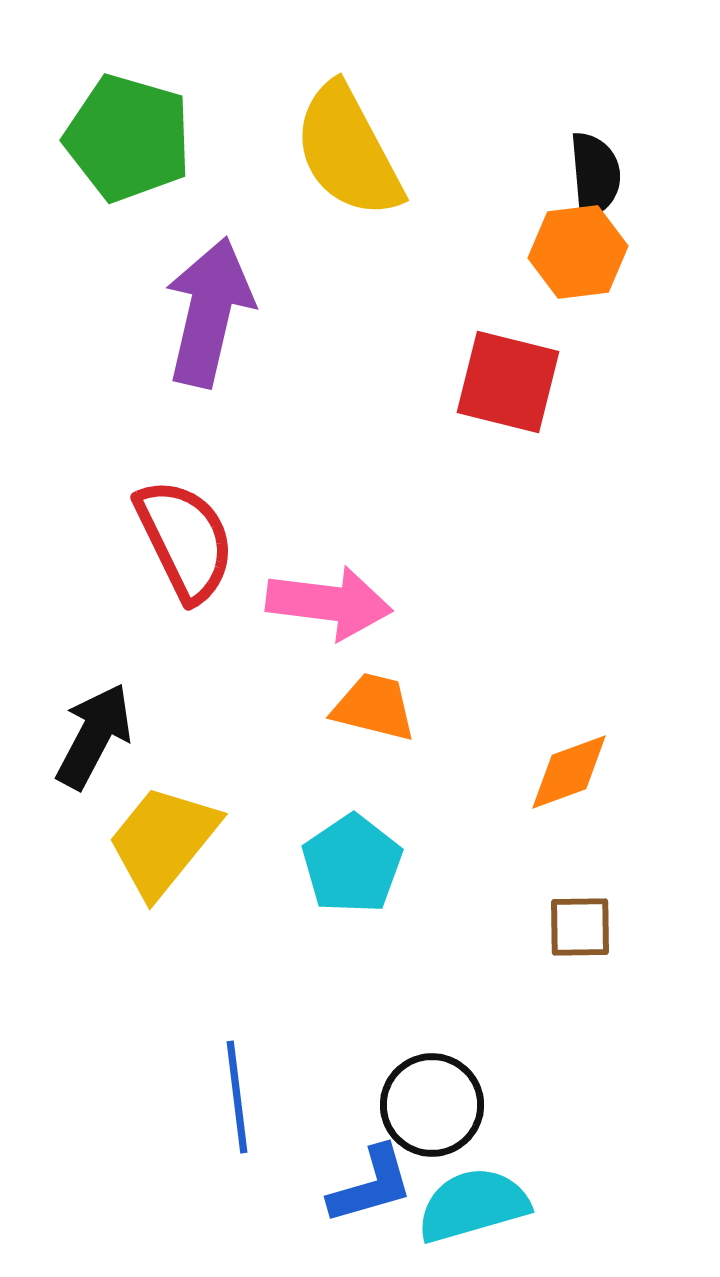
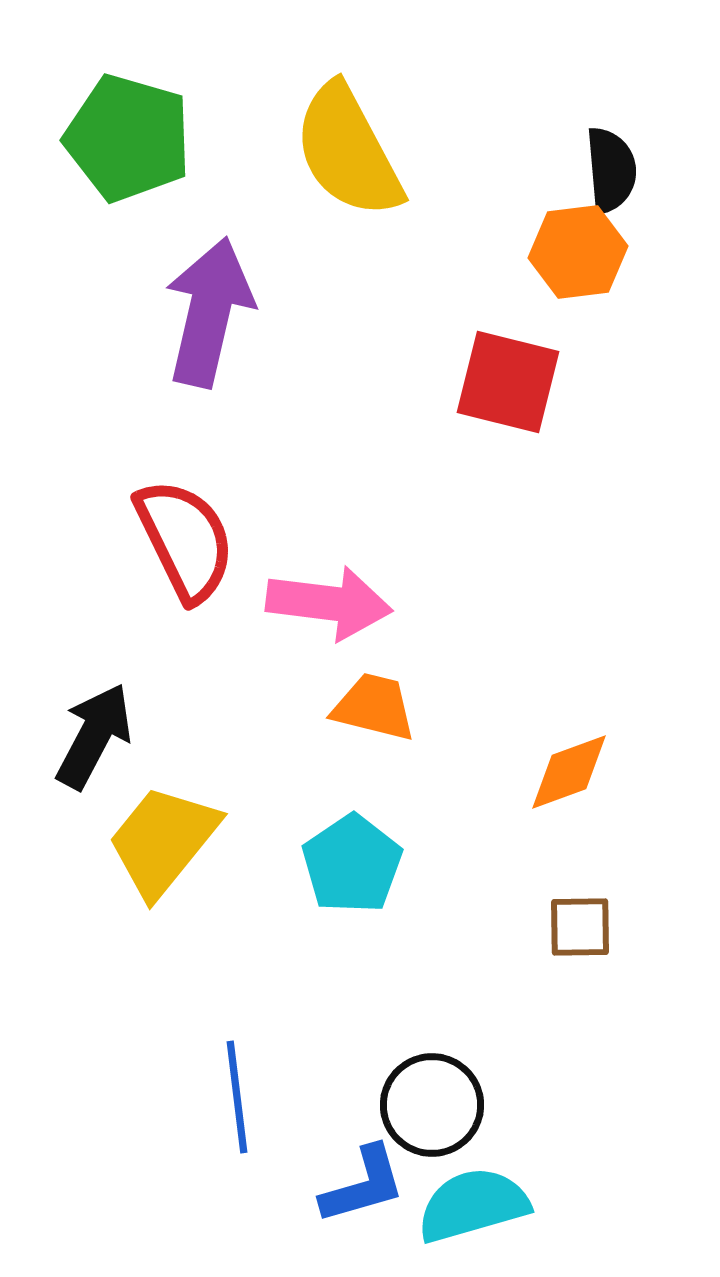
black semicircle: moved 16 px right, 5 px up
blue L-shape: moved 8 px left
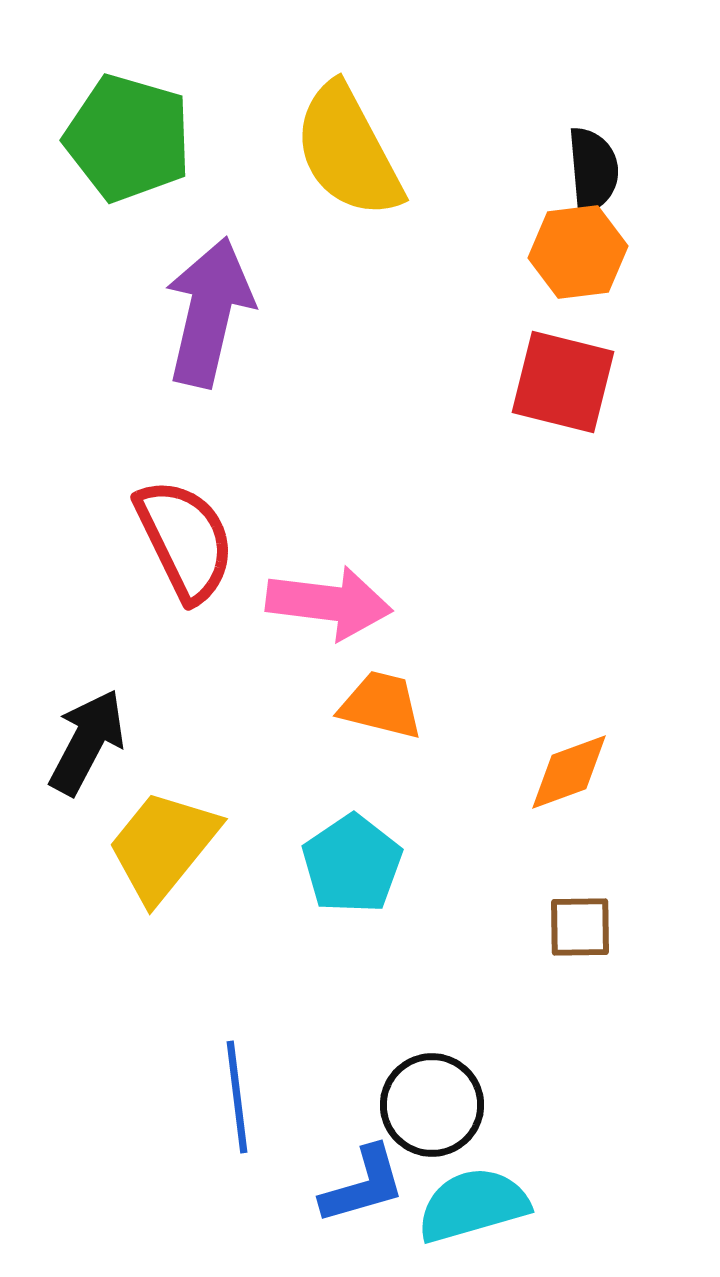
black semicircle: moved 18 px left
red square: moved 55 px right
orange trapezoid: moved 7 px right, 2 px up
black arrow: moved 7 px left, 6 px down
yellow trapezoid: moved 5 px down
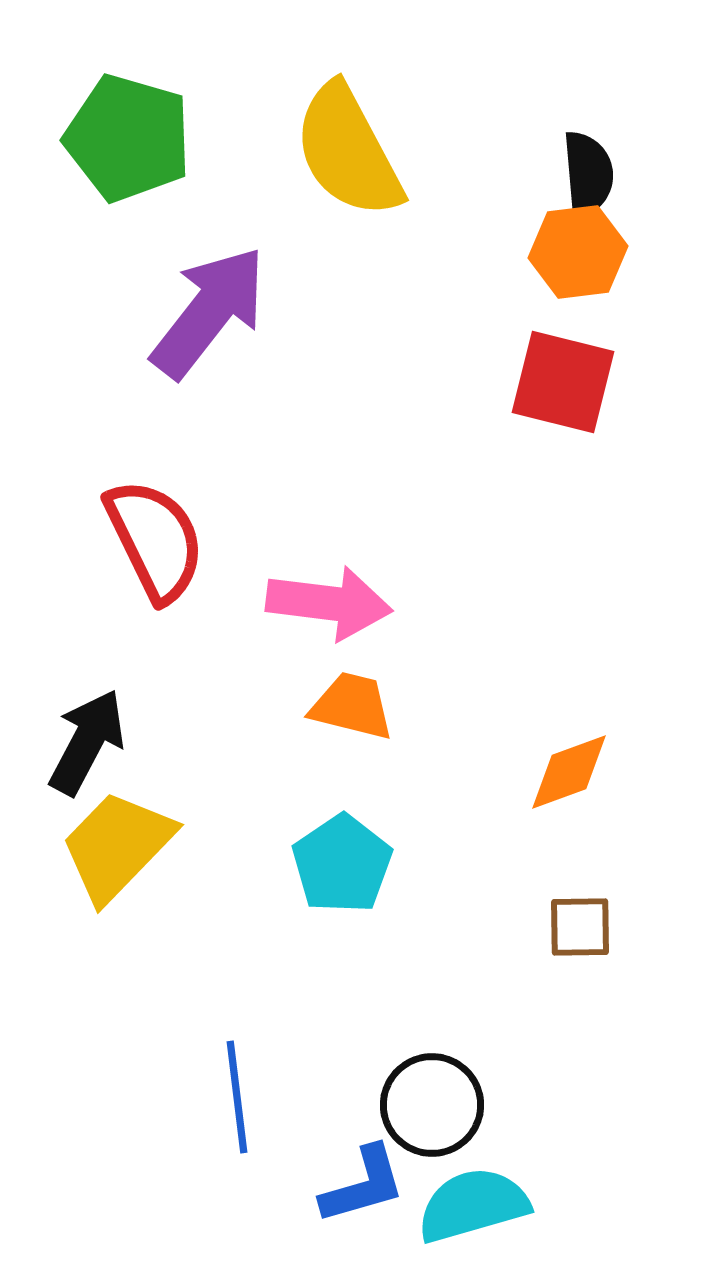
black semicircle: moved 5 px left, 4 px down
purple arrow: rotated 25 degrees clockwise
red semicircle: moved 30 px left
orange trapezoid: moved 29 px left, 1 px down
yellow trapezoid: moved 46 px left; rotated 5 degrees clockwise
cyan pentagon: moved 10 px left
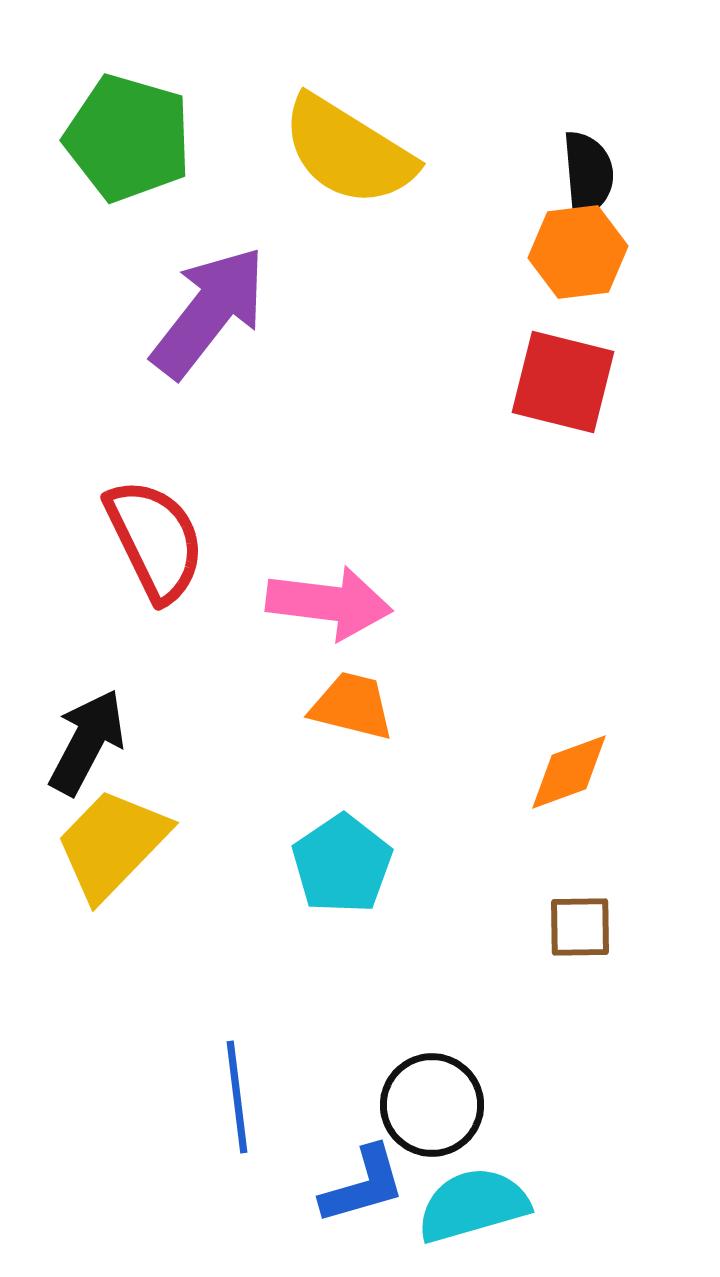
yellow semicircle: rotated 30 degrees counterclockwise
yellow trapezoid: moved 5 px left, 2 px up
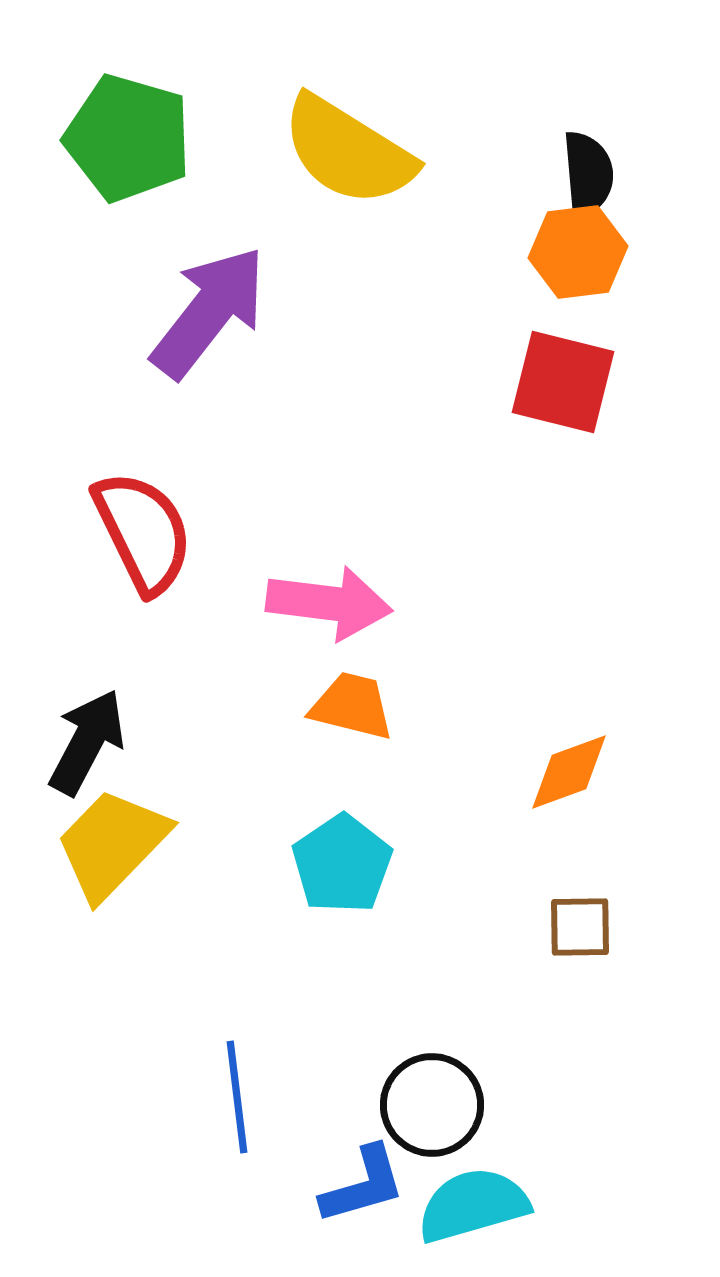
red semicircle: moved 12 px left, 8 px up
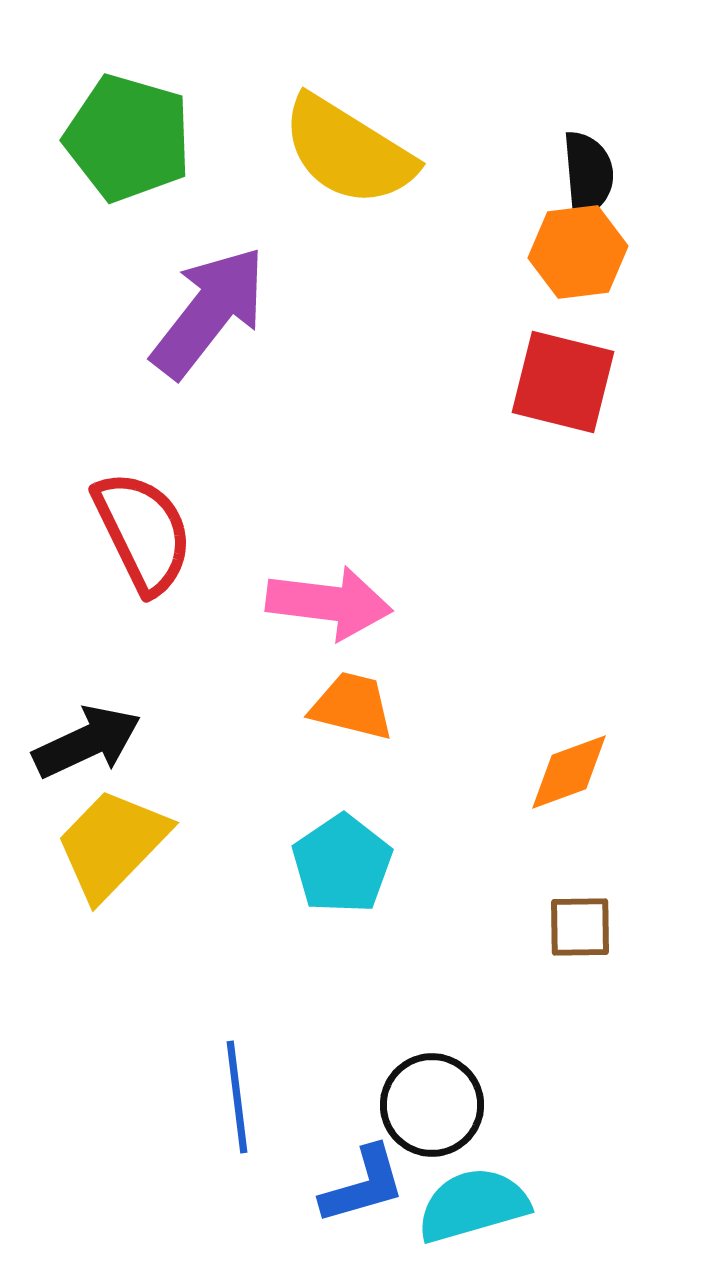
black arrow: rotated 37 degrees clockwise
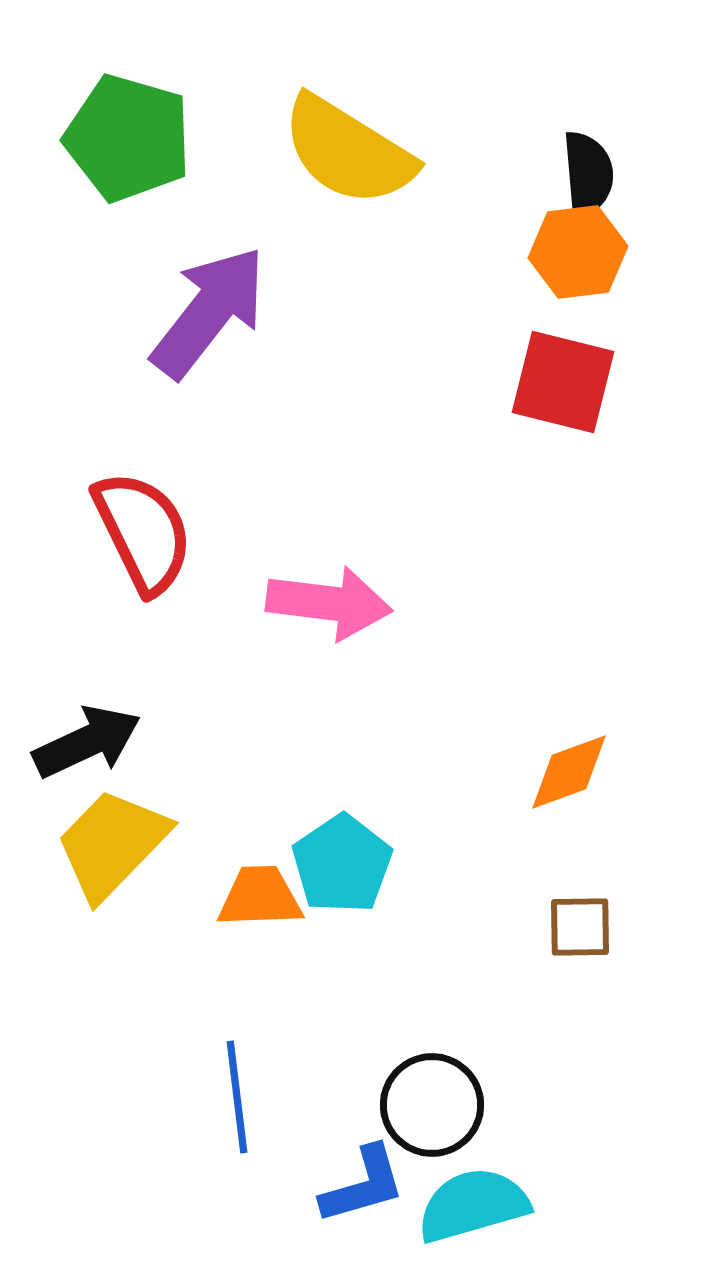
orange trapezoid: moved 92 px left, 191 px down; rotated 16 degrees counterclockwise
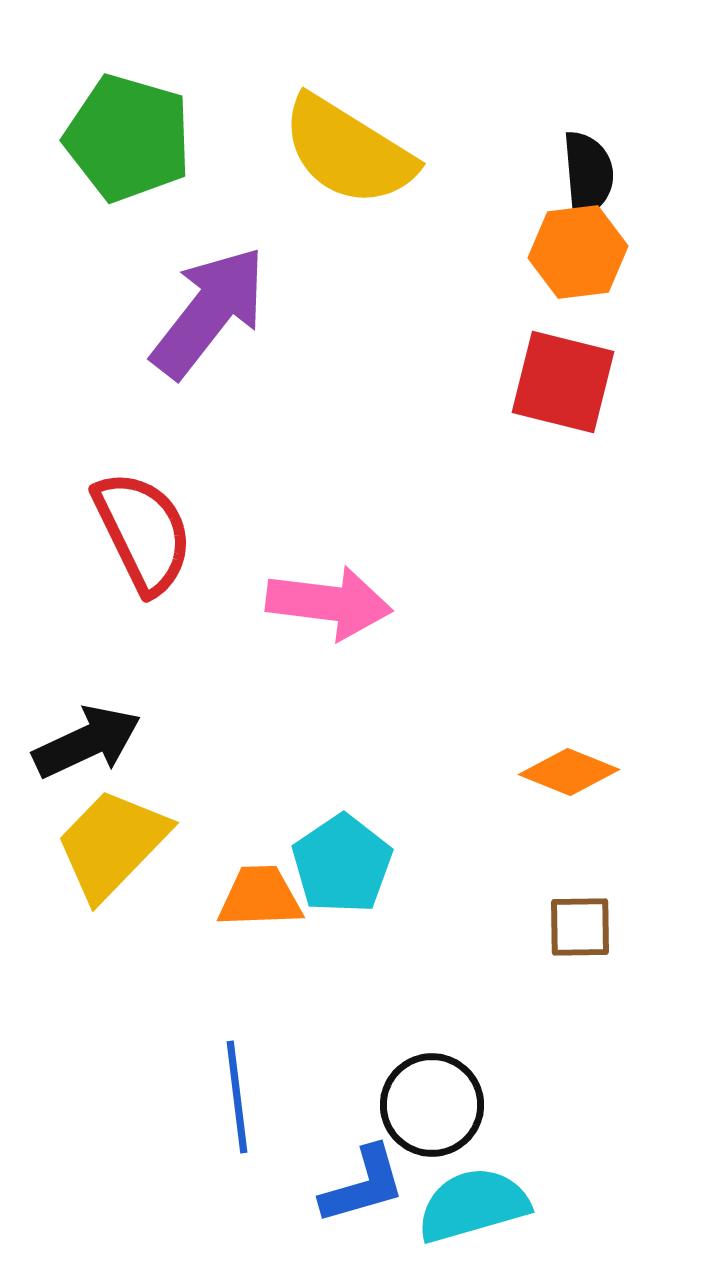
orange diamond: rotated 42 degrees clockwise
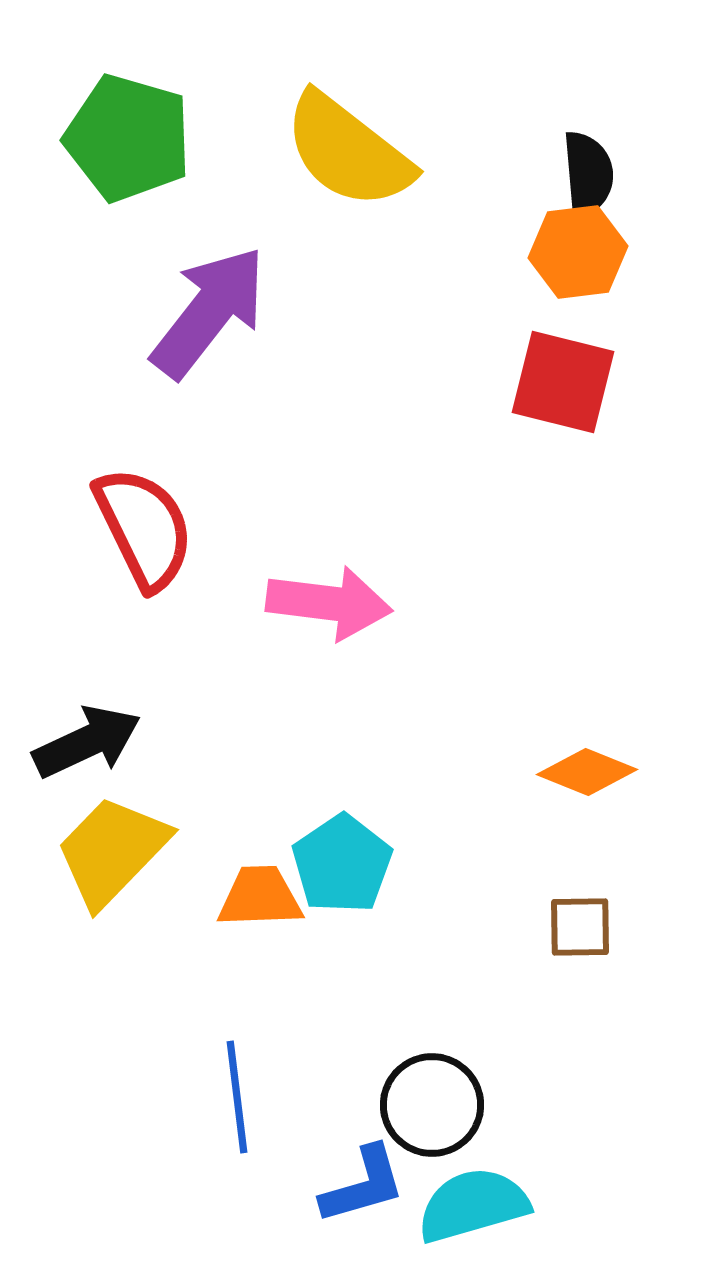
yellow semicircle: rotated 6 degrees clockwise
red semicircle: moved 1 px right, 4 px up
orange diamond: moved 18 px right
yellow trapezoid: moved 7 px down
